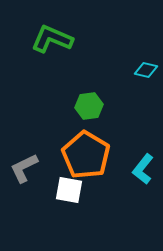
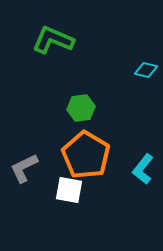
green L-shape: moved 1 px right, 1 px down
green hexagon: moved 8 px left, 2 px down
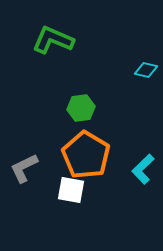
cyan L-shape: rotated 8 degrees clockwise
white square: moved 2 px right
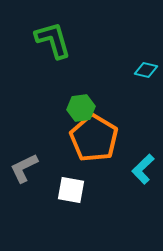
green L-shape: rotated 51 degrees clockwise
orange pentagon: moved 8 px right, 17 px up
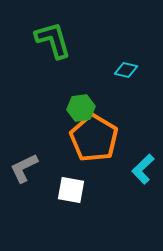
cyan diamond: moved 20 px left
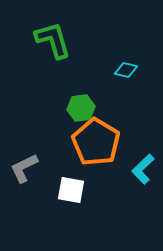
orange pentagon: moved 2 px right, 4 px down
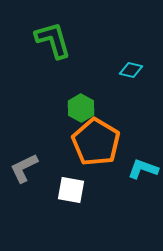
cyan diamond: moved 5 px right
green hexagon: rotated 24 degrees counterclockwise
cyan L-shape: rotated 64 degrees clockwise
